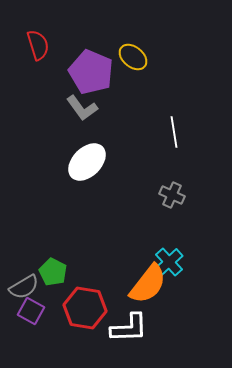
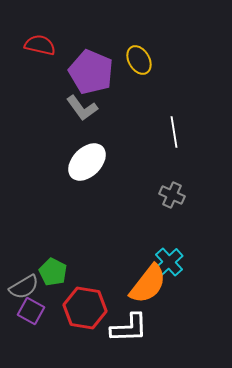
red semicircle: moved 2 px right; rotated 60 degrees counterclockwise
yellow ellipse: moved 6 px right, 3 px down; rotated 20 degrees clockwise
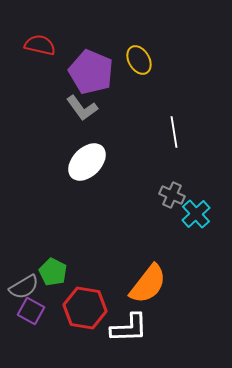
cyan cross: moved 27 px right, 48 px up
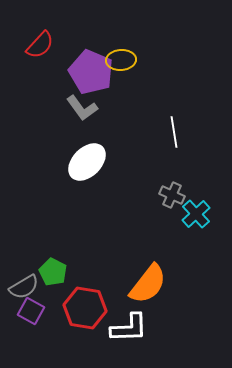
red semicircle: rotated 120 degrees clockwise
yellow ellipse: moved 18 px left; rotated 64 degrees counterclockwise
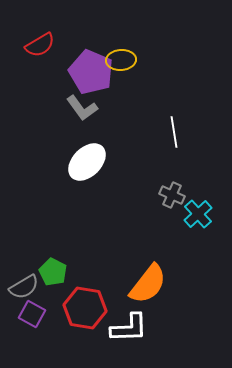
red semicircle: rotated 16 degrees clockwise
cyan cross: moved 2 px right
purple square: moved 1 px right, 3 px down
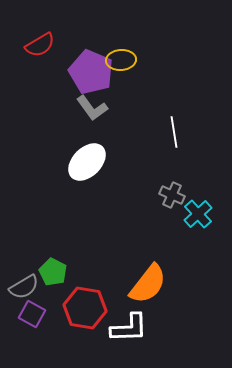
gray L-shape: moved 10 px right
